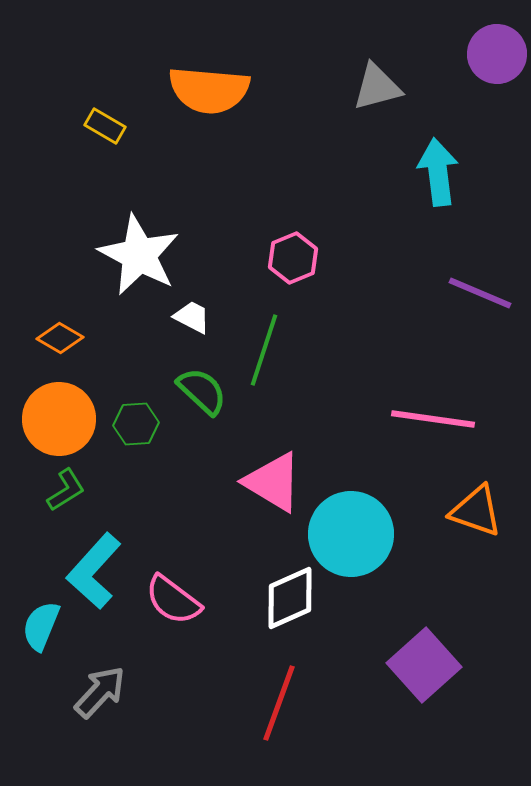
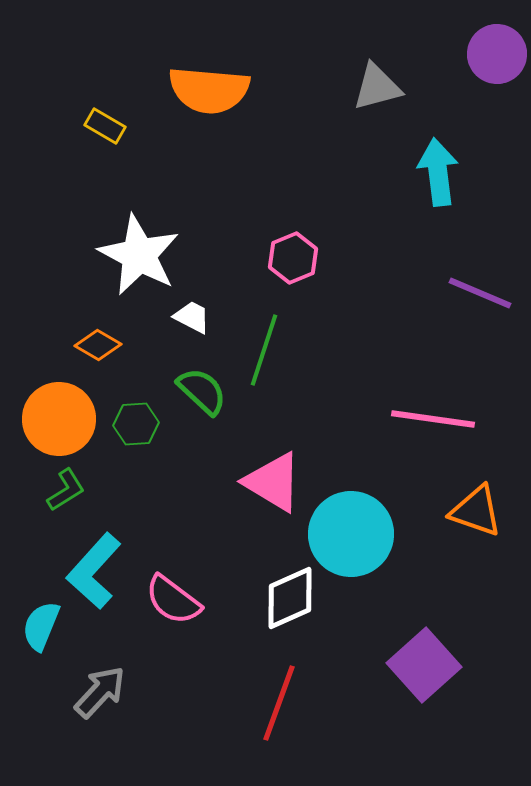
orange diamond: moved 38 px right, 7 px down
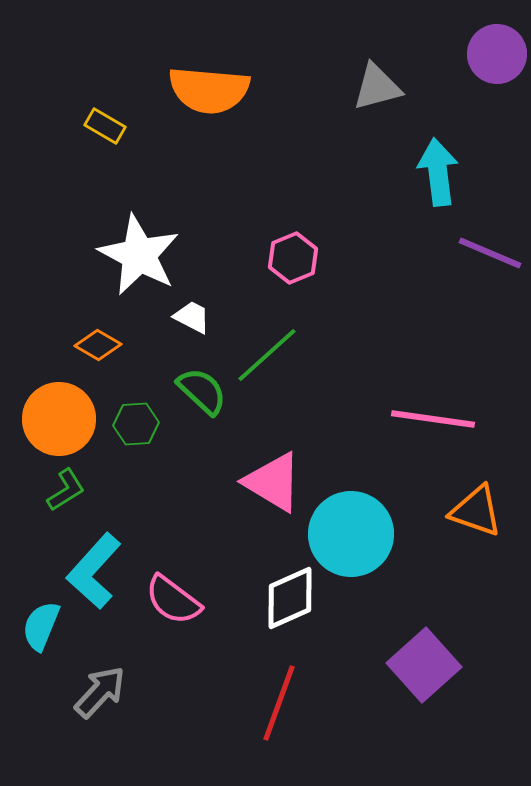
purple line: moved 10 px right, 40 px up
green line: moved 3 px right, 5 px down; rotated 30 degrees clockwise
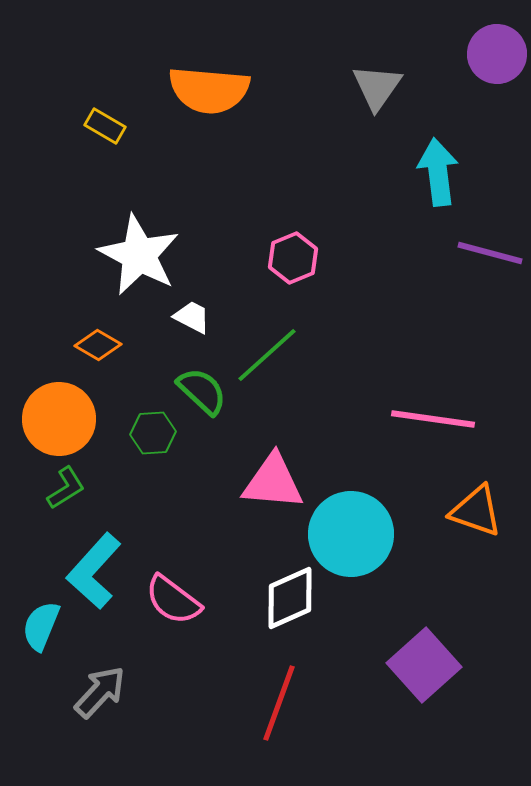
gray triangle: rotated 40 degrees counterclockwise
purple line: rotated 8 degrees counterclockwise
green hexagon: moved 17 px right, 9 px down
pink triangle: rotated 26 degrees counterclockwise
green L-shape: moved 2 px up
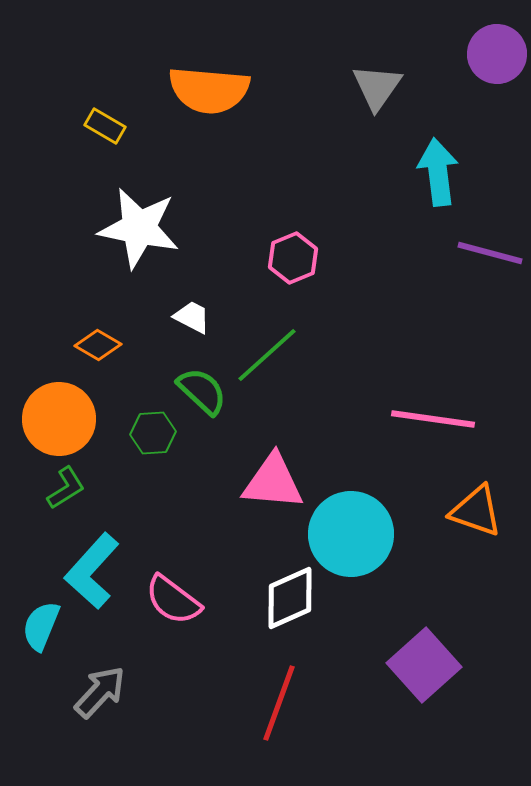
white star: moved 27 px up; rotated 16 degrees counterclockwise
cyan L-shape: moved 2 px left
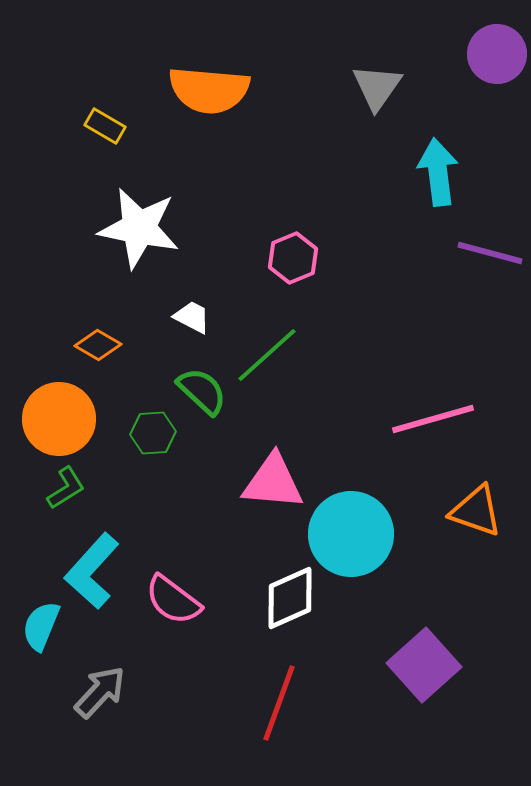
pink line: rotated 24 degrees counterclockwise
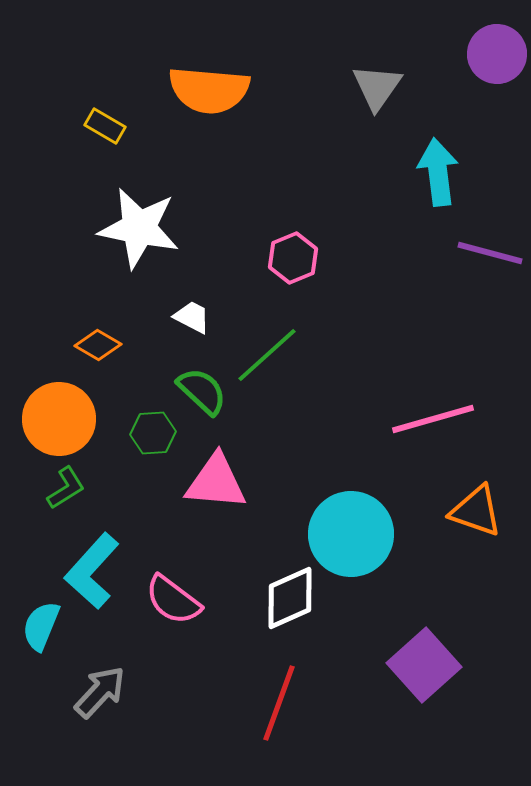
pink triangle: moved 57 px left
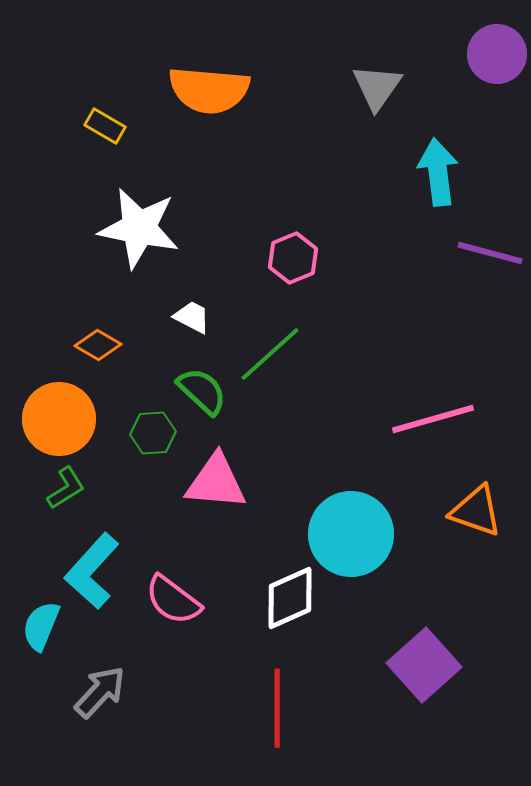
green line: moved 3 px right, 1 px up
red line: moved 2 px left, 5 px down; rotated 20 degrees counterclockwise
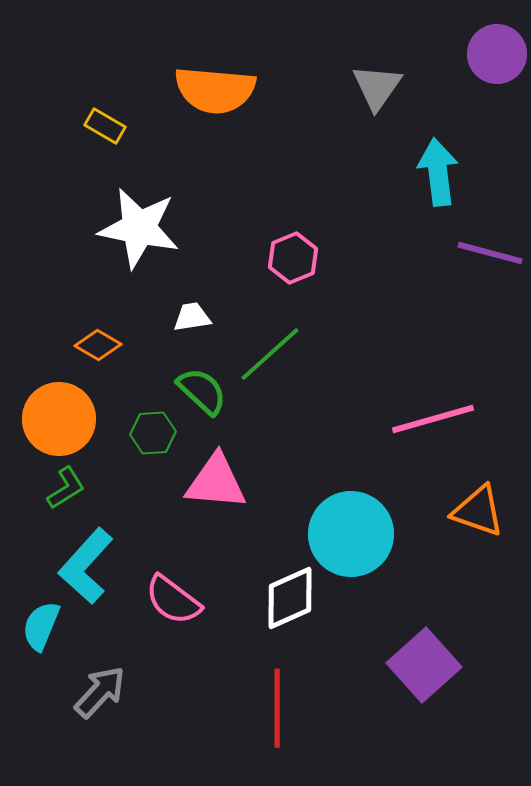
orange semicircle: moved 6 px right
white trapezoid: rotated 36 degrees counterclockwise
orange triangle: moved 2 px right
cyan L-shape: moved 6 px left, 5 px up
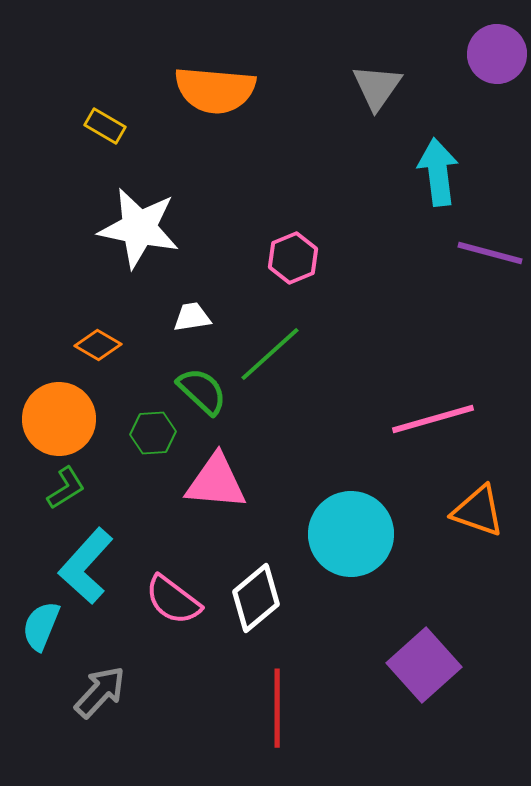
white diamond: moved 34 px left; rotated 16 degrees counterclockwise
